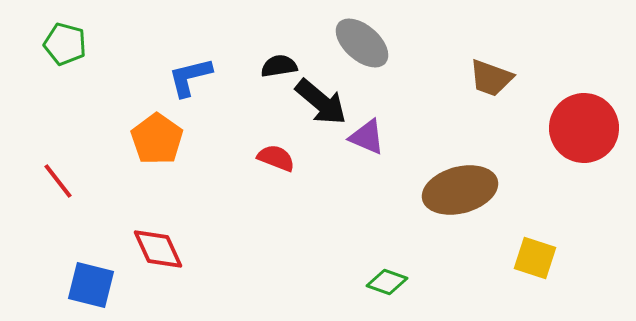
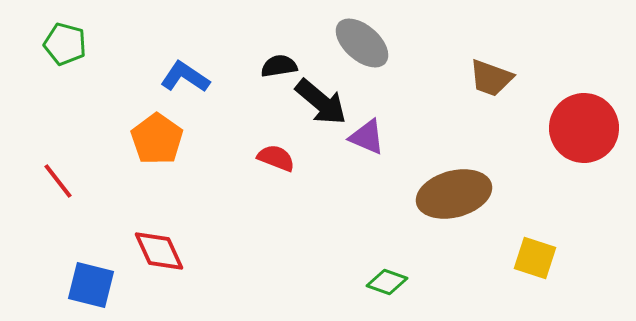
blue L-shape: moved 5 px left; rotated 48 degrees clockwise
brown ellipse: moved 6 px left, 4 px down
red diamond: moved 1 px right, 2 px down
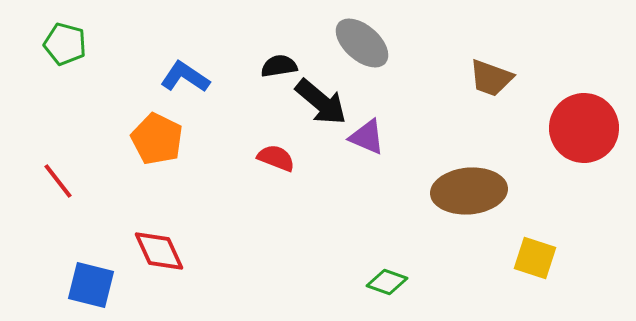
orange pentagon: rotated 9 degrees counterclockwise
brown ellipse: moved 15 px right, 3 px up; rotated 10 degrees clockwise
